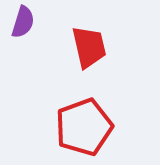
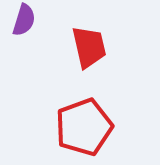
purple semicircle: moved 1 px right, 2 px up
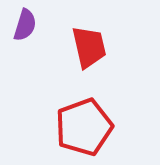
purple semicircle: moved 1 px right, 5 px down
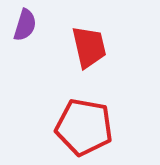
red pentagon: rotated 30 degrees clockwise
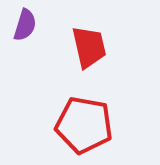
red pentagon: moved 2 px up
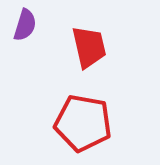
red pentagon: moved 1 px left, 2 px up
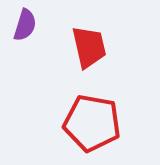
red pentagon: moved 9 px right
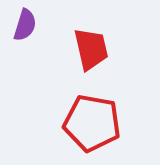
red trapezoid: moved 2 px right, 2 px down
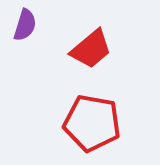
red trapezoid: rotated 63 degrees clockwise
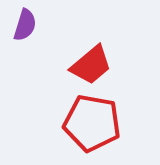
red trapezoid: moved 16 px down
